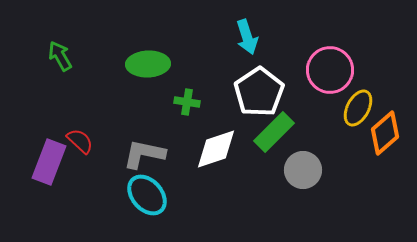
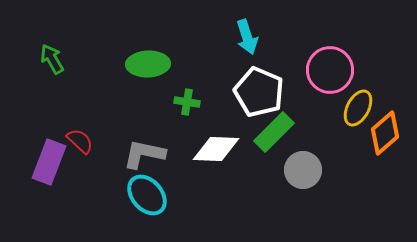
green arrow: moved 8 px left, 3 px down
white pentagon: rotated 15 degrees counterclockwise
white diamond: rotated 21 degrees clockwise
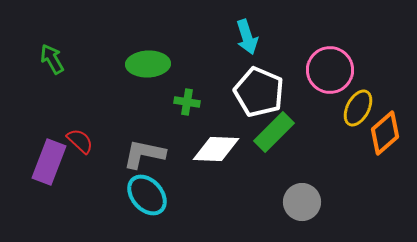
gray circle: moved 1 px left, 32 px down
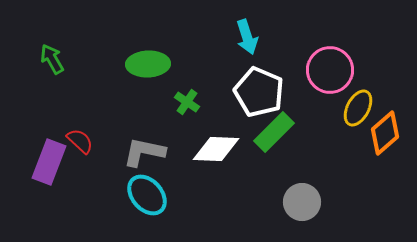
green cross: rotated 25 degrees clockwise
gray L-shape: moved 2 px up
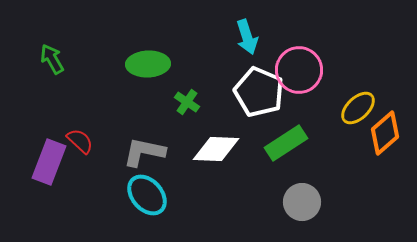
pink circle: moved 31 px left
yellow ellipse: rotated 18 degrees clockwise
green rectangle: moved 12 px right, 11 px down; rotated 12 degrees clockwise
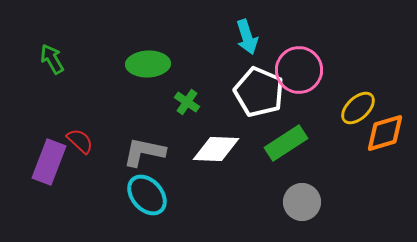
orange diamond: rotated 24 degrees clockwise
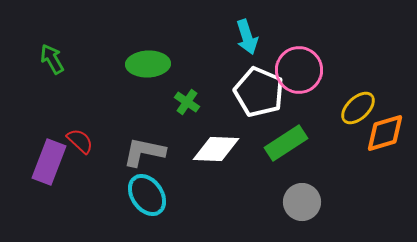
cyan ellipse: rotated 6 degrees clockwise
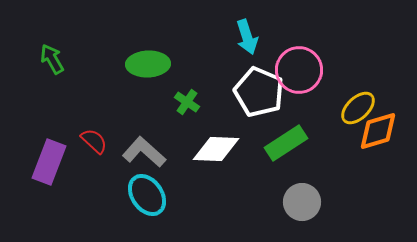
orange diamond: moved 7 px left, 2 px up
red semicircle: moved 14 px right
gray L-shape: rotated 30 degrees clockwise
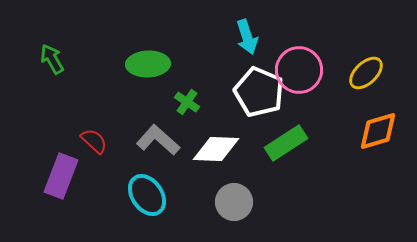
yellow ellipse: moved 8 px right, 35 px up
gray L-shape: moved 14 px right, 12 px up
purple rectangle: moved 12 px right, 14 px down
gray circle: moved 68 px left
